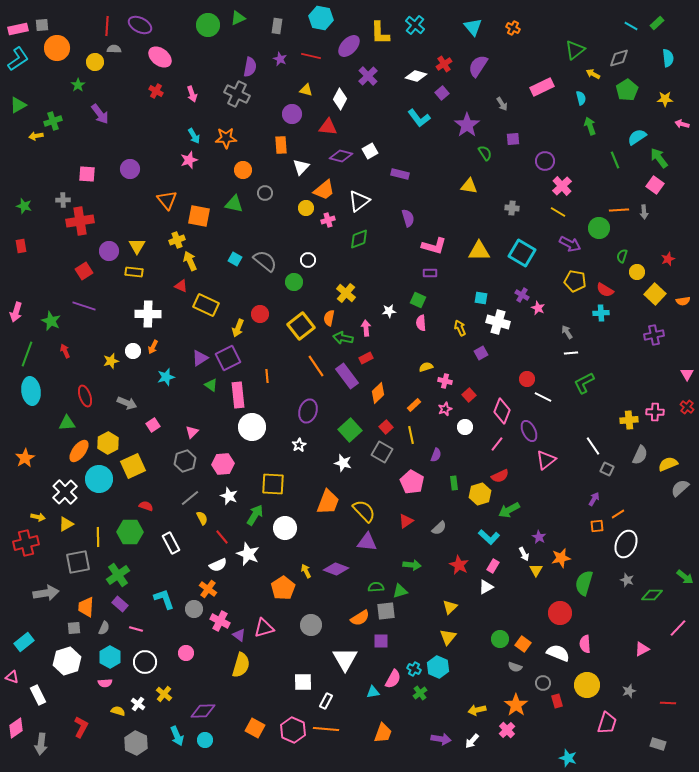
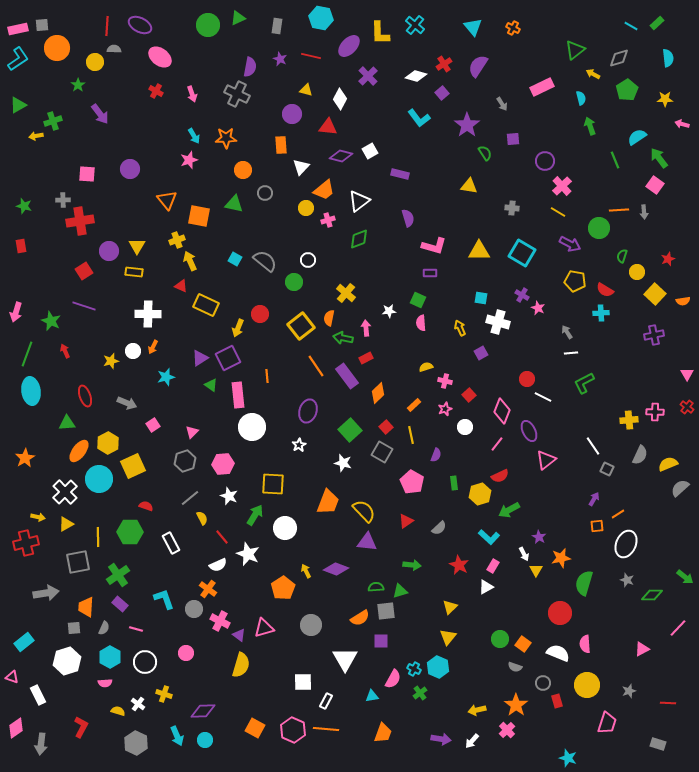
cyan triangle at (373, 692): moved 1 px left, 4 px down
yellow cross at (164, 694): rotated 21 degrees counterclockwise
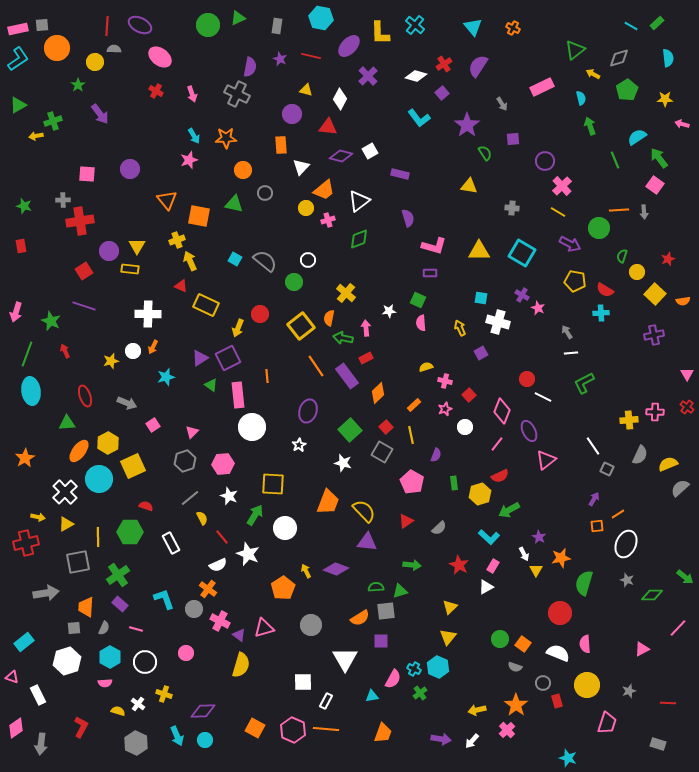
yellow rectangle at (134, 272): moved 4 px left, 3 px up
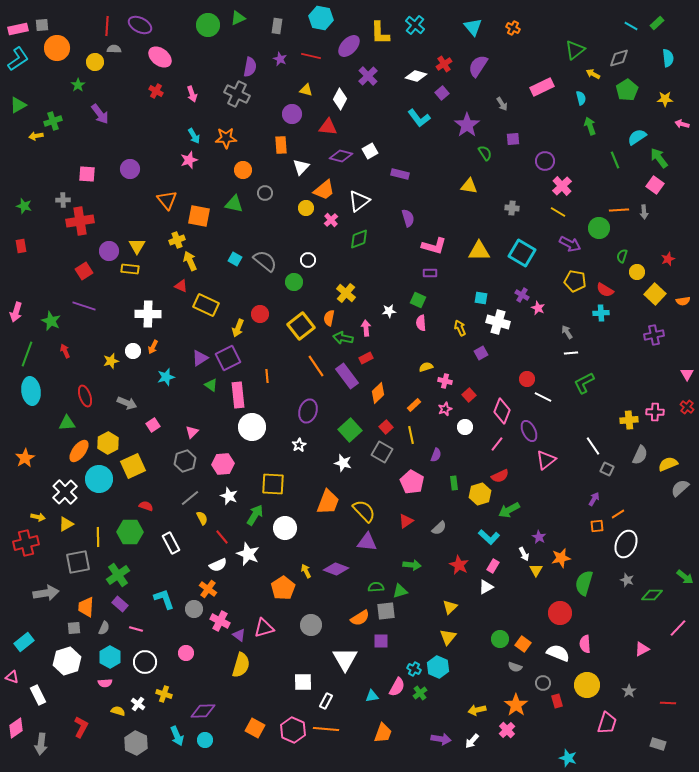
pink cross at (328, 220): moved 3 px right; rotated 24 degrees counterclockwise
pink semicircle at (393, 679): moved 4 px right, 8 px down
gray star at (629, 691): rotated 16 degrees counterclockwise
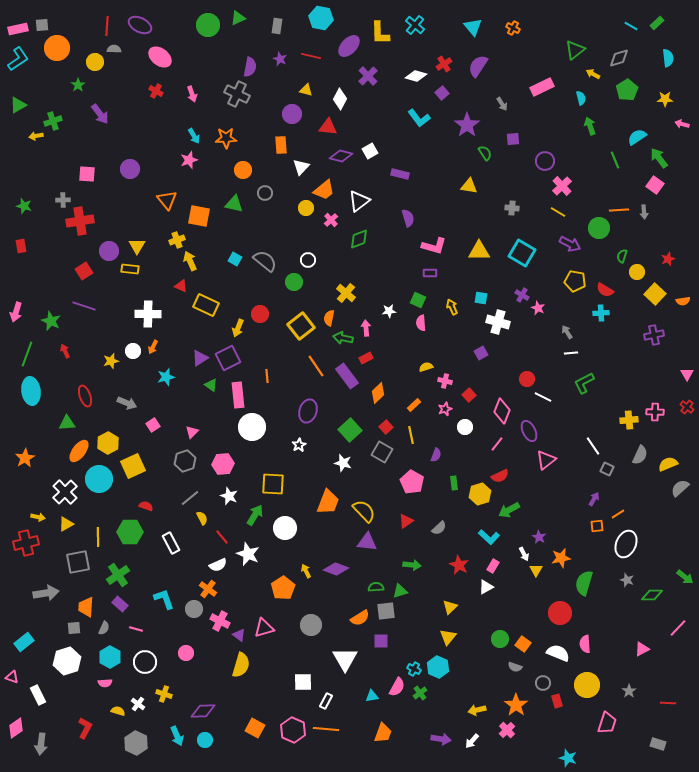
yellow arrow at (460, 328): moved 8 px left, 21 px up
red L-shape at (81, 727): moved 4 px right, 1 px down
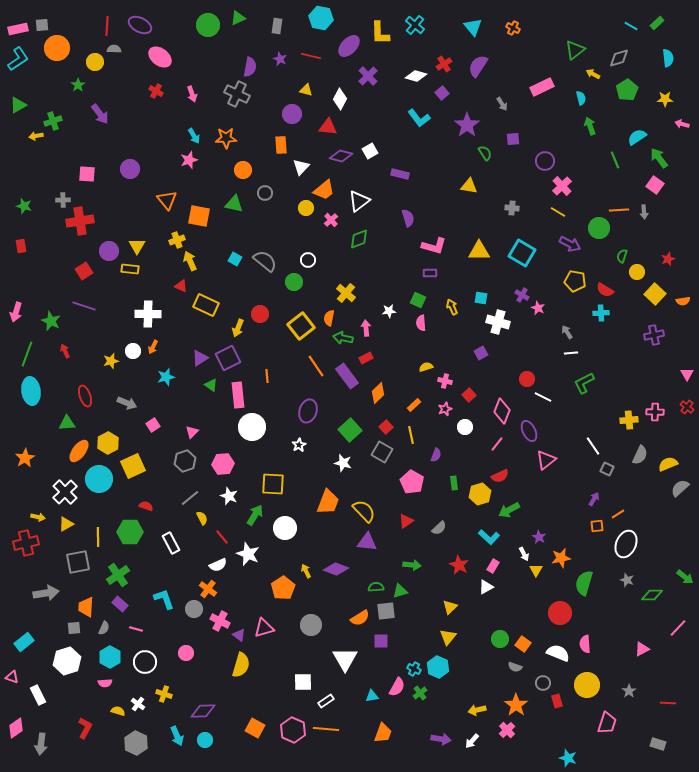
white rectangle at (326, 701): rotated 28 degrees clockwise
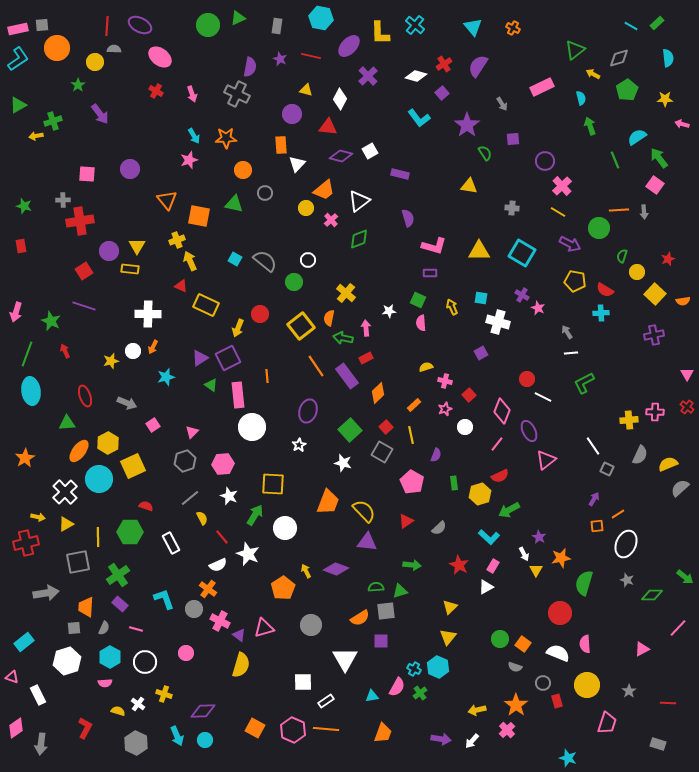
white triangle at (301, 167): moved 4 px left, 3 px up
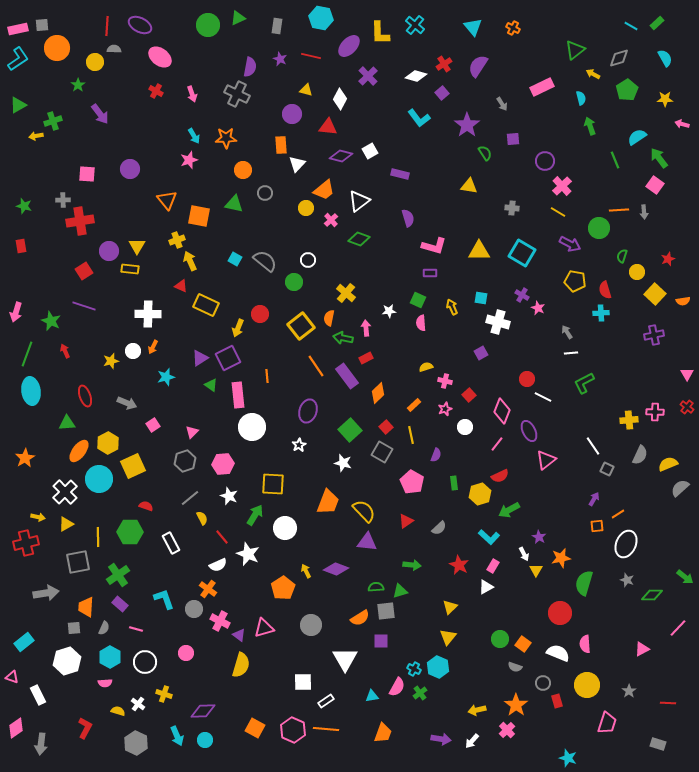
cyan semicircle at (668, 58): moved 3 px left; rotated 24 degrees counterclockwise
green diamond at (359, 239): rotated 40 degrees clockwise
red semicircle at (605, 290): rotated 42 degrees clockwise
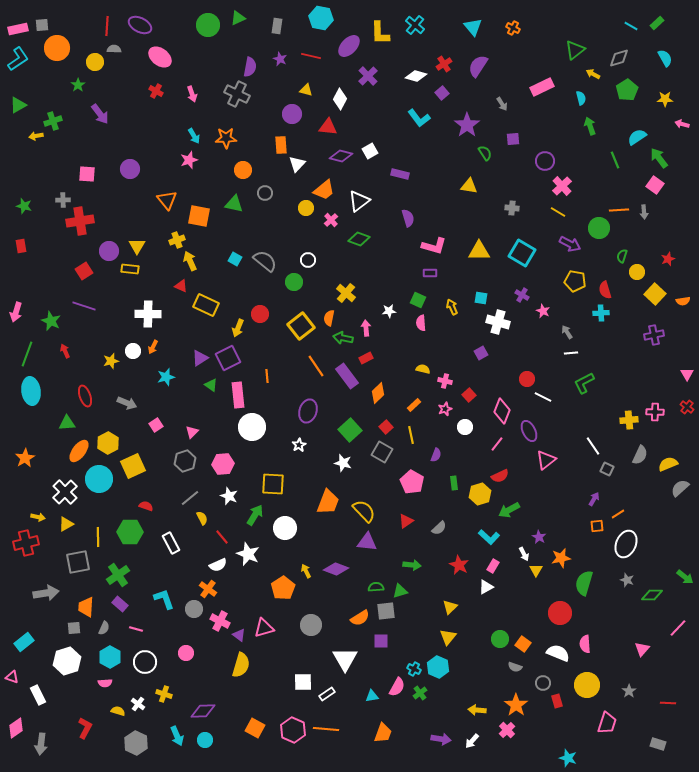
pink star at (538, 308): moved 5 px right, 3 px down
yellow semicircle at (426, 367): moved 3 px left, 2 px down; rotated 32 degrees clockwise
pink square at (153, 425): moved 3 px right
pink triangle at (642, 649): rotated 21 degrees counterclockwise
white rectangle at (326, 701): moved 1 px right, 7 px up
yellow arrow at (477, 710): rotated 18 degrees clockwise
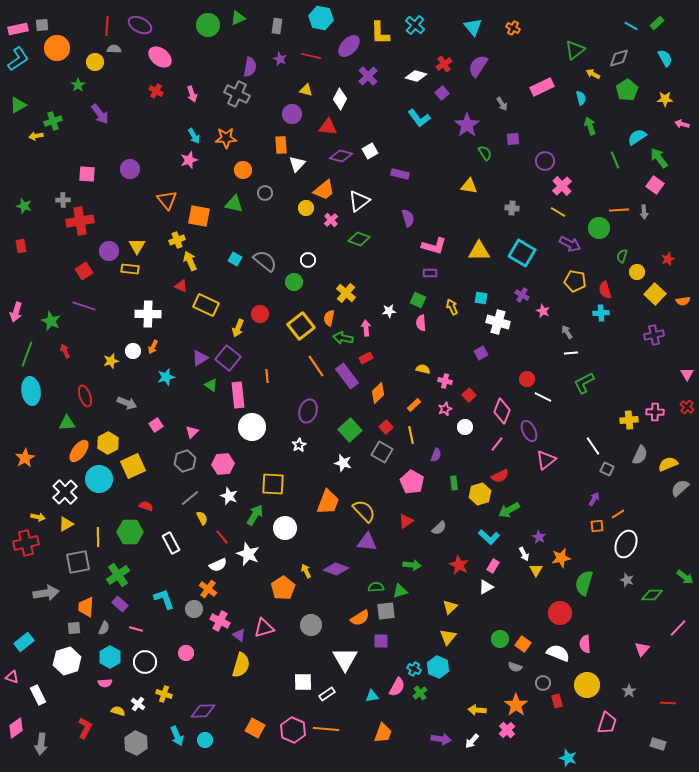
purple square at (228, 358): rotated 25 degrees counterclockwise
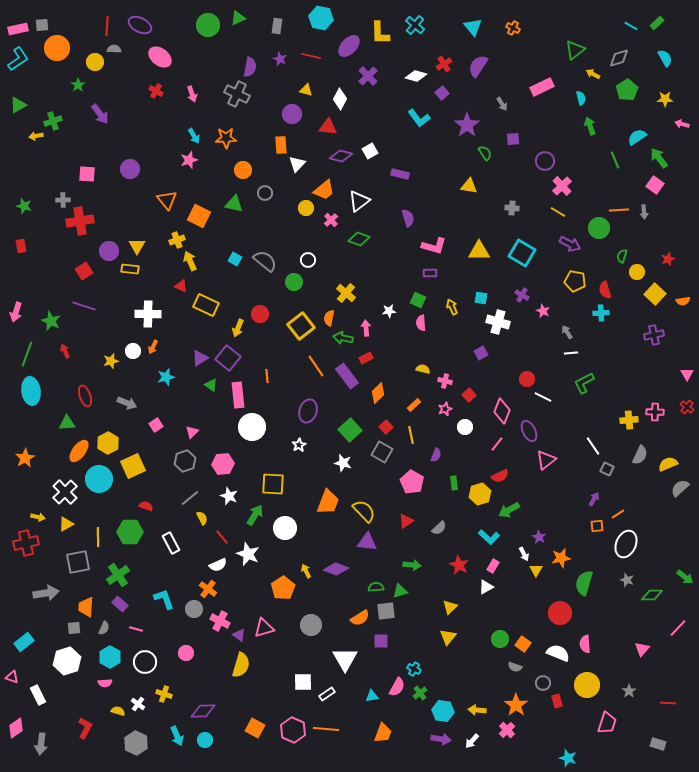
orange square at (199, 216): rotated 15 degrees clockwise
cyan hexagon at (438, 667): moved 5 px right, 44 px down; rotated 15 degrees counterclockwise
